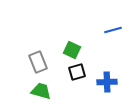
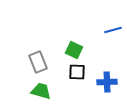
green square: moved 2 px right
black square: rotated 18 degrees clockwise
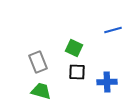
green square: moved 2 px up
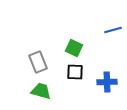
black square: moved 2 px left
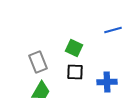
green trapezoid: rotated 105 degrees clockwise
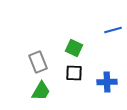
black square: moved 1 px left, 1 px down
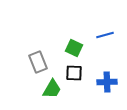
blue line: moved 8 px left, 5 px down
green trapezoid: moved 11 px right, 2 px up
